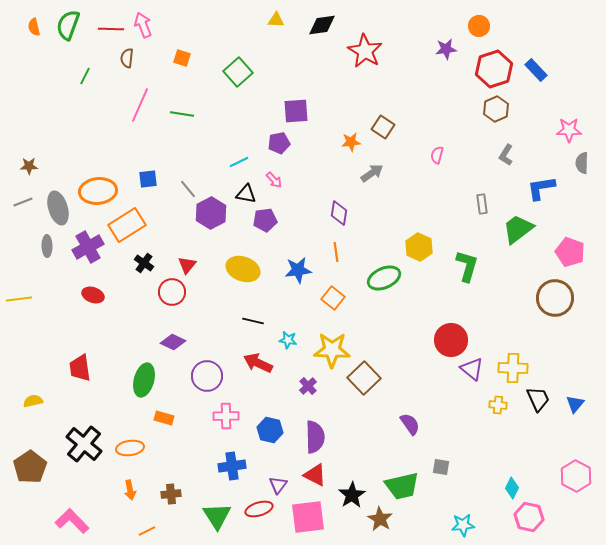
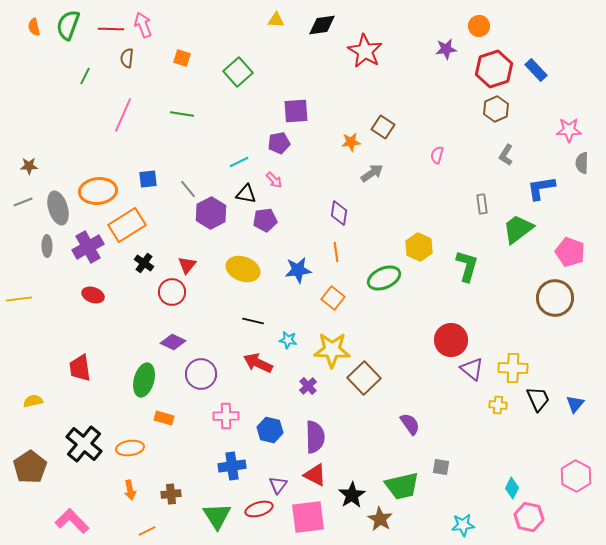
pink line at (140, 105): moved 17 px left, 10 px down
purple circle at (207, 376): moved 6 px left, 2 px up
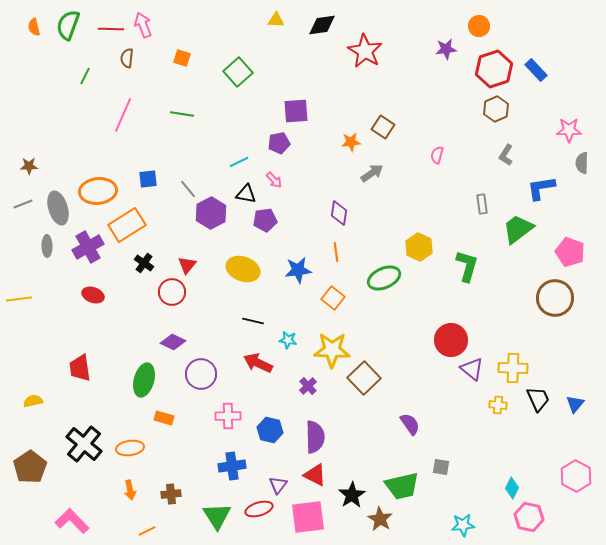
gray line at (23, 202): moved 2 px down
pink cross at (226, 416): moved 2 px right
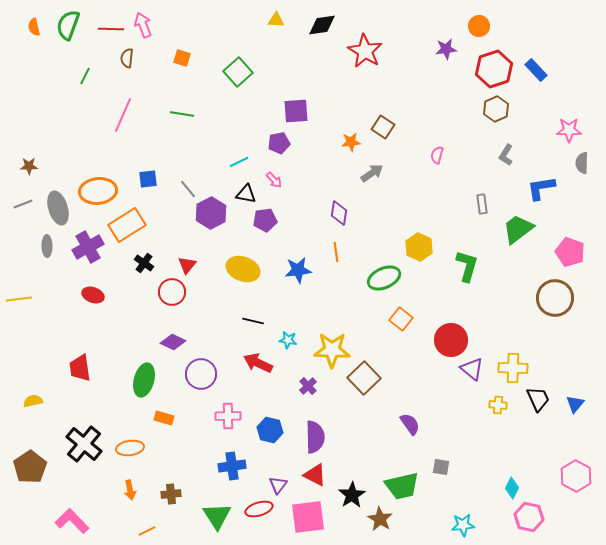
orange square at (333, 298): moved 68 px right, 21 px down
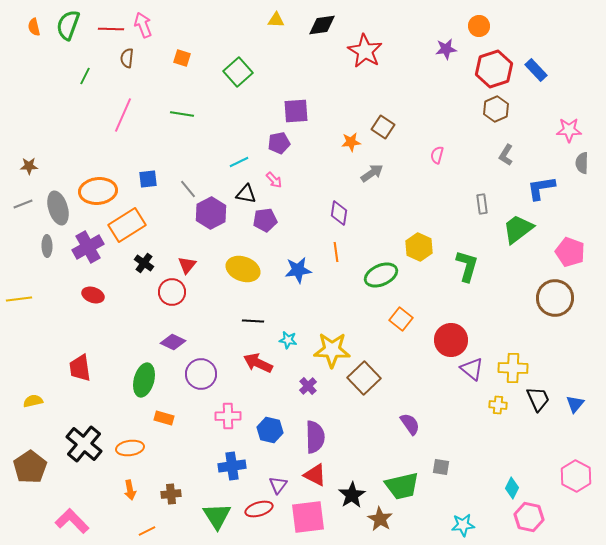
green ellipse at (384, 278): moved 3 px left, 3 px up
black line at (253, 321): rotated 10 degrees counterclockwise
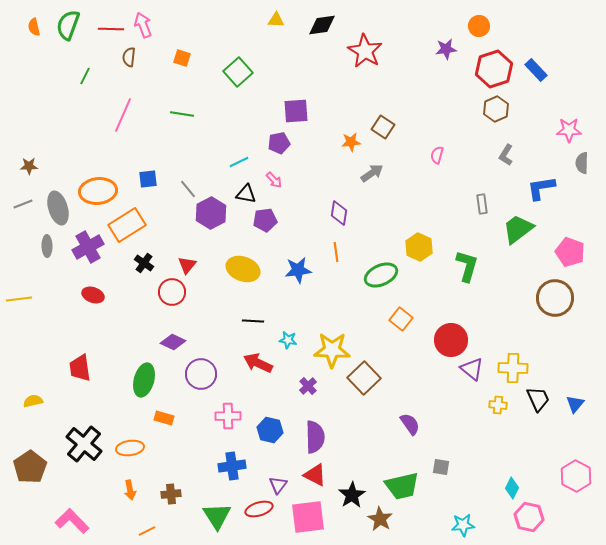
brown semicircle at (127, 58): moved 2 px right, 1 px up
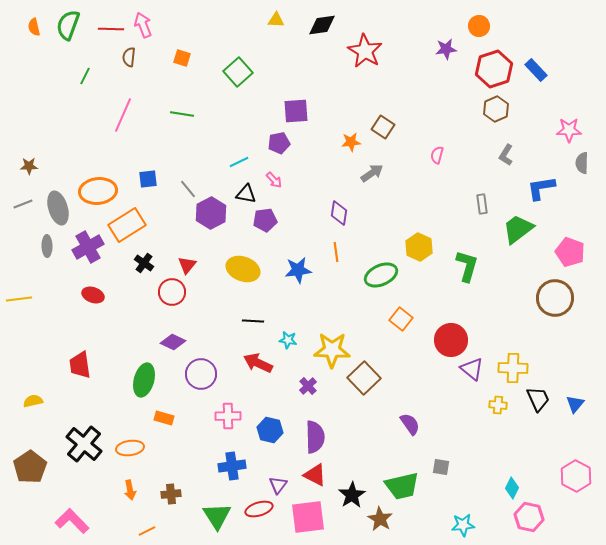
red trapezoid at (80, 368): moved 3 px up
